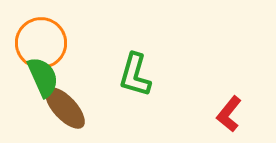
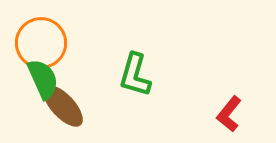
green semicircle: moved 2 px down
brown ellipse: moved 2 px left, 2 px up
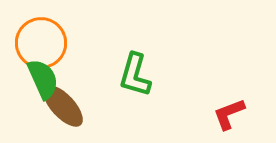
red L-shape: rotated 30 degrees clockwise
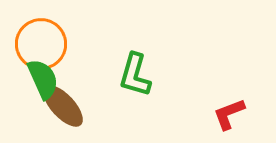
orange circle: moved 1 px down
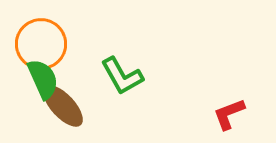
green L-shape: moved 13 px left, 1 px down; rotated 45 degrees counterclockwise
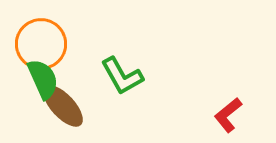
red L-shape: moved 1 px left, 1 px down; rotated 18 degrees counterclockwise
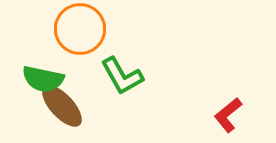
orange circle: moved 39 px right, 15 px up
green semicircle: rotated 126 degrees clockwise
brown ellipse: moved 1 px left
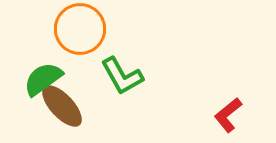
green semicircle: rotated 132 degrees clockwise
